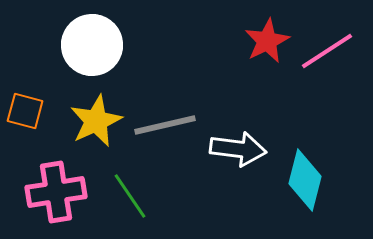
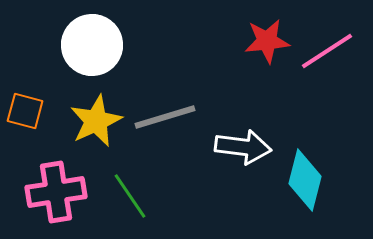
red star: rotated 21 degrees clockwise
gray line: moved 8 px up; rotated 4 degrees counterclockwise
white arrow: moved 5 px right, 2 px up
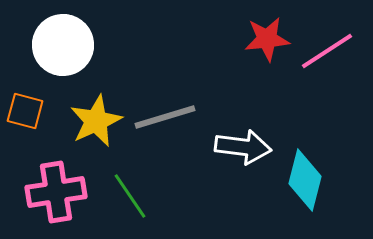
red star: moved 2 px up
white circle: moved 29 px left
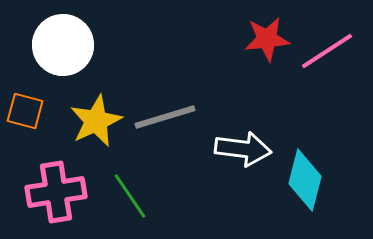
white arrow: moved 2 px down
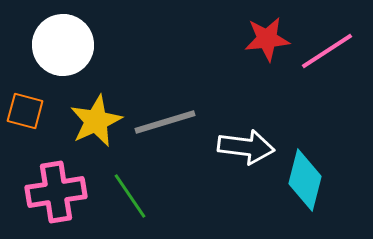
gray line: moved 5 px down
white arrow: moved 3 px right, 2 px up
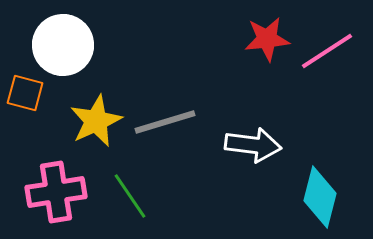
orange square: moved 18 px up
white arrow: moved 7 px right, 2 px up
cyan diamond: moved 15 px right, 17 px down
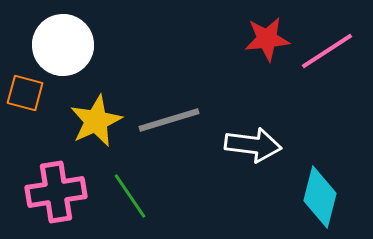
gray line: moved 4 px right, 2 px up
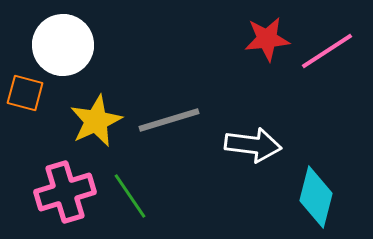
pink cross: moved 9 px right; rotated 8 degrees counterclockwise
cyan diamond: moved 4 px left
